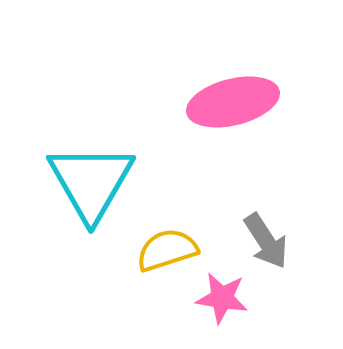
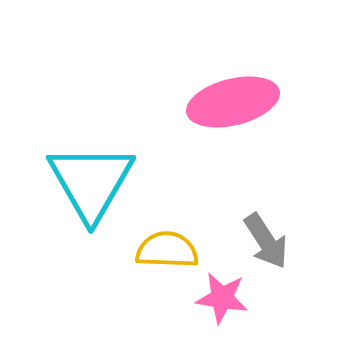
yellow semicircle: rotated 20 degrees clockwise
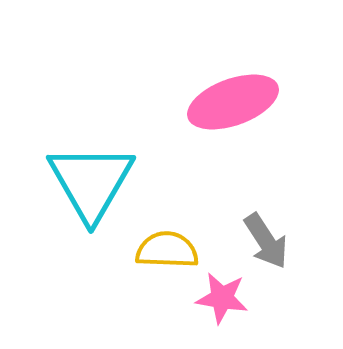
pink ellipse: rotated 6 degrees counterclockwise
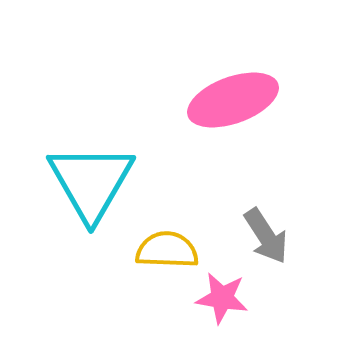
pink ellipse: moved 2 px up
gray arrow: moved 5 px up
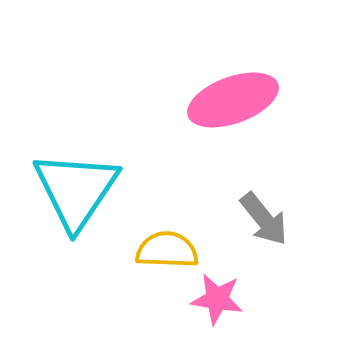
cyan triangle: moved 15 px left, 8 px down; rotated 4 degrees clockwise
gray arrow: moved 2 px left, 17 px up; rotated 6 degrees counterclockwise
pink star: moved 5 px left, 1 px down
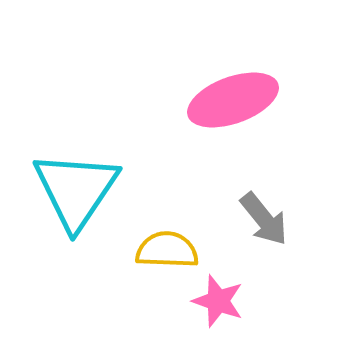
pink star: moved 1 px right, 2 px down; rotated 10 degrees clockwise
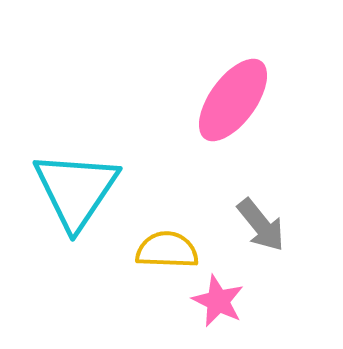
pink ellipse: rotated 34 degrees counterclockwise
gray arrow: moved 3 px left, 6 px down
pink star: rotated 6 degrees clockwise
